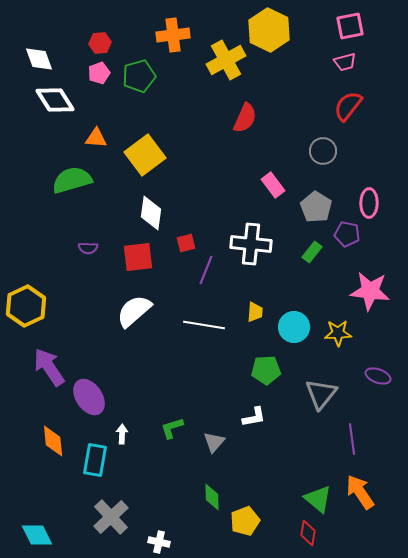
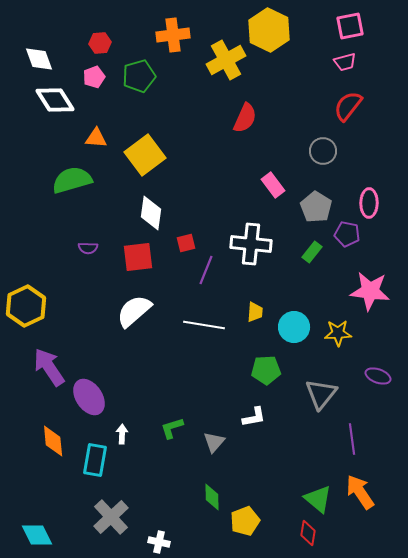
pink pentagon at (99, 73): moved 5 px left, 4 px down
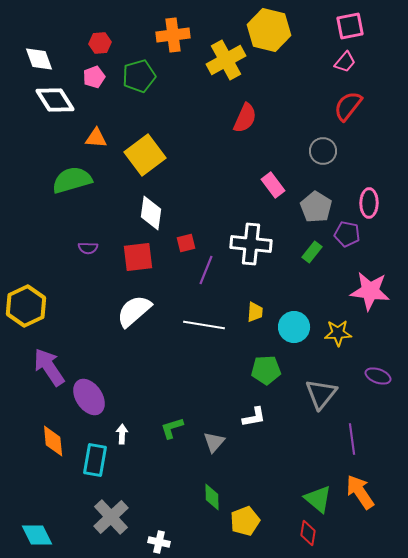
yellow hexagon at (269, 30): rotated 12 degrees counterclockwise
pink trapezoid at (345, 62): rotated 35 degrees counterclockwise
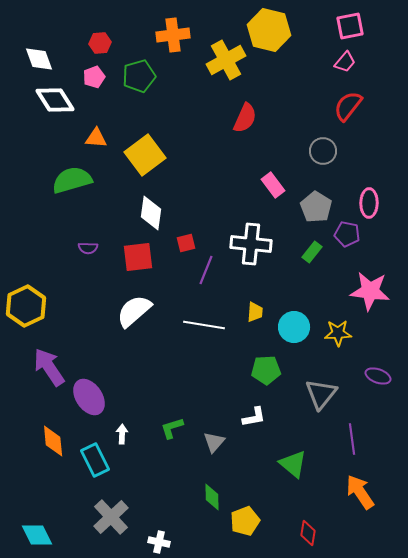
cyan rectangle at (95, 460): rotated 36 degrees counterclockwise
green triangle at (318, 499): moved 25 px left, 35 px up
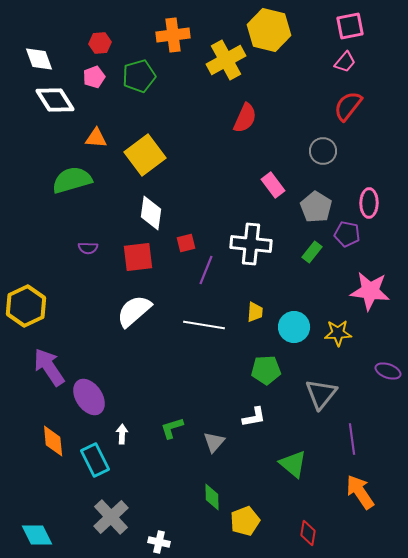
purple ellipse at (378, 376): moved 10 px right, 5 px up
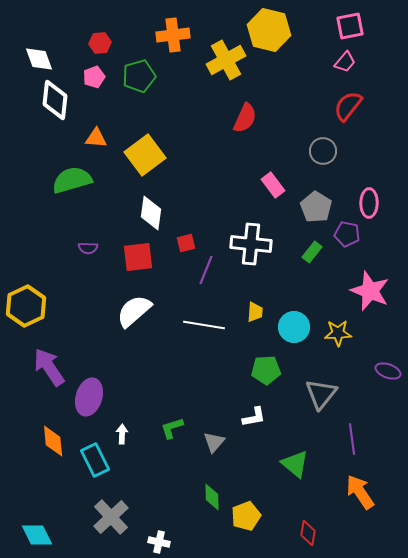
white diamond at (55, 100): rotated 39 degrees clockwise
pink star at (370, 291): rotated 15 degrees clockwise
purple ellipse at (89, 397): rotated 51 degrees clockwise
green triangle at (293, 464): moved 2 px right
yellow pentagon at (245, 521): moved 1 px right, 5 px up
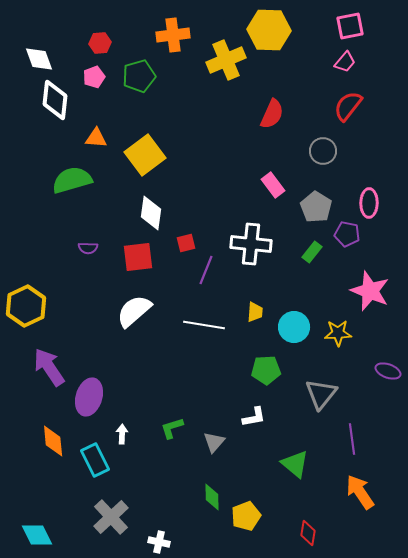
yellow hexagon at (269, 30): rotated 12 degrees counterclockwise
yellow cross at (226, 60): rotated 6 degrees clockwise
red semicircle at (245, 118): moved 27 px right, 4 px up
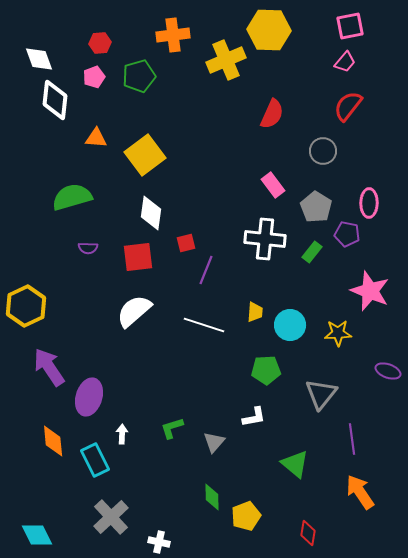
green semicircle at (72, 180): moved 17 px down
white cross at (251, 244): moved 14 px right, 5 px up
white line at (204, 325): rotated 9 degrees clockwise
cyan circle at (294, 327): moved 4 px left, 2 px up
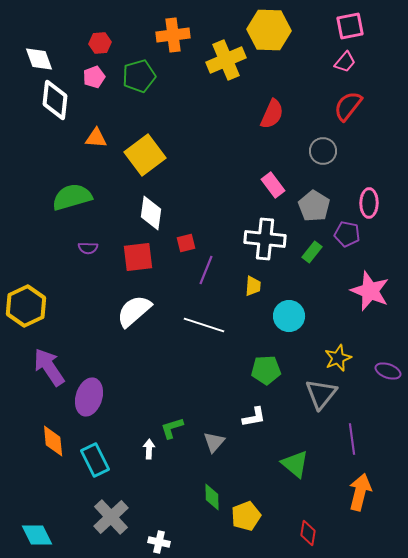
gray pentagon at (316, 207): moved 2 px left, 1 px up
yellow trapezoid at (255, 312): moved 2 px left, 26 px up
cyan circle at (290, 325): moved 1 px left, 9 px up
yellow star at (338, 333): moved 25 px down; rotated 20 degrees counterclockwise
white arrow at (122, 434): moved 27 px right, 15 px down
orange arrow at (360, 492): rotated 48 degrees clockwise
